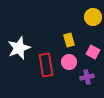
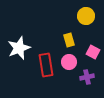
yellow circle: moved 7 px left, 1 px up
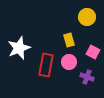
yellow circle: moved 1 px right, 1 px down
red rectangle: rotated 20 degrees clockwise
purple cross: rotated 32 degrees clockwise
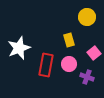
pink square: moved 1 px right, 1 px down; rotated 24 degrees clockwise
pink circle: moved 2 px down
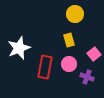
yellow circle: moved 12 px left, 3 px up
pink square: moved 1 px down
red rectangle: moved 1 px left, 2 px down
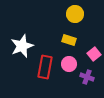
yellow rectangle: rotated 56 degrees counterclockwise
white star: moved 3 px right, 2 px up
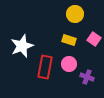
pink square: moved 15 px up; rotated 16 degrees counterclockwise
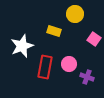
yellow rectangle: moved 15 px left, 9 px up
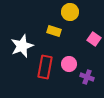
yellow circle: moved 5 px left, 2 px up
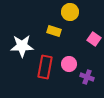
white star: rotated 20 degrees clockwise
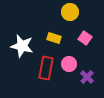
yellow rectangle: moved 7 px down
pink square: moved 9 px left, 1 px up
white star: rotated 15 degrees clockwise
red rectangle: moved 1 px right, 1 px down
purple cross: rotated 24 degrees clockwise
